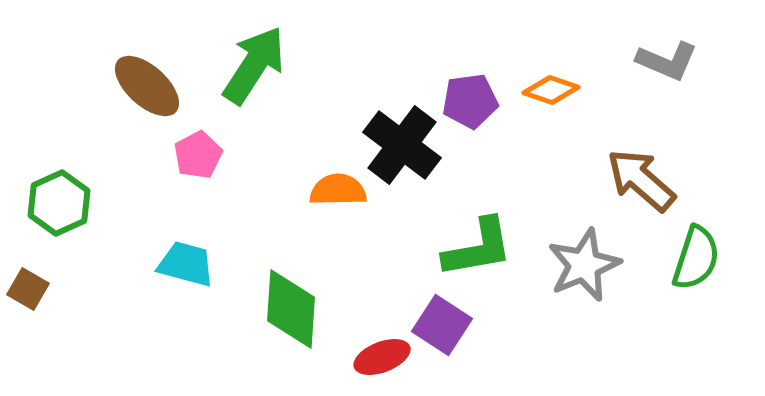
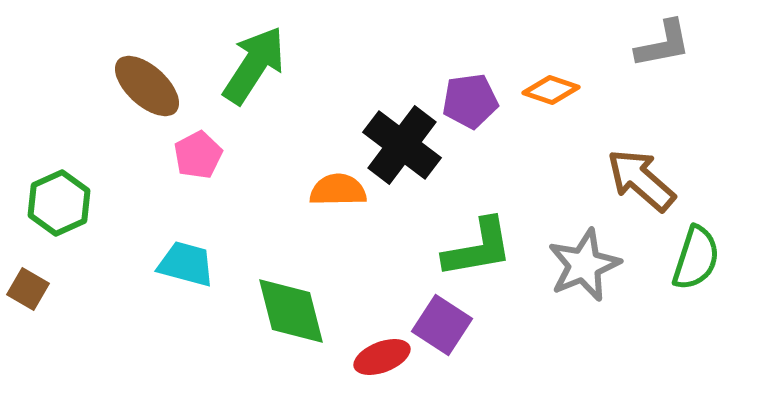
gray L-shape: moved 4 px left, 17 px up; rotated 34 degrees counterclockwise
green diamond: moved 2 px down; rotated 18 degrees counterclockwise
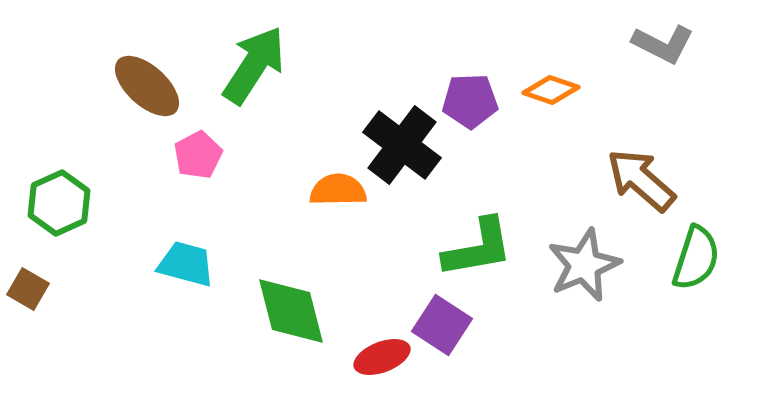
gray L-shape: rotated 38 degrees clockwise
purple pentagon: rotated 6 degrees clockwise
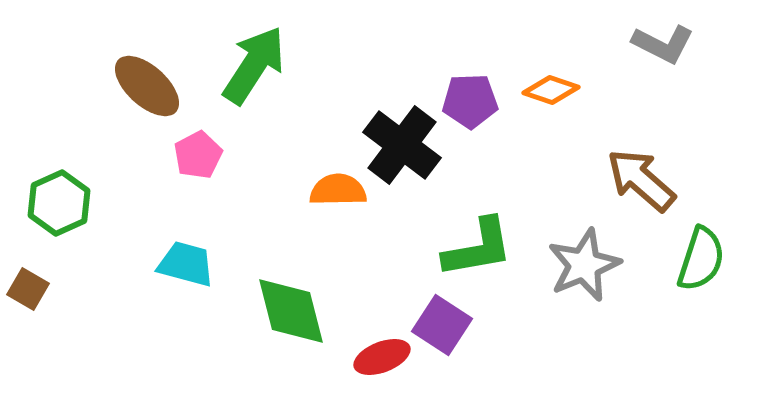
green semicircle: moved 5 px right, 1 px down
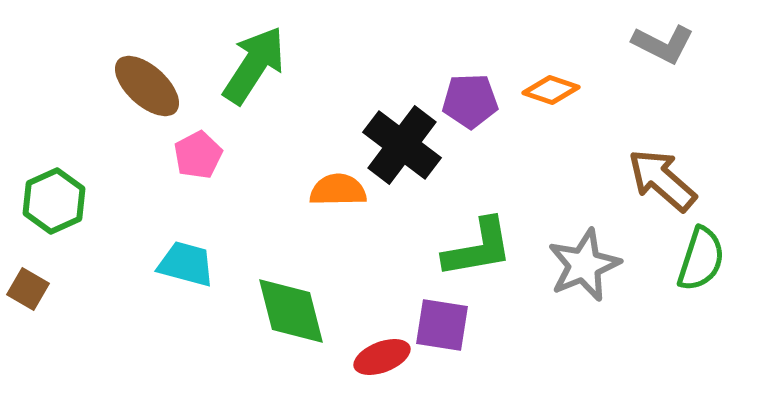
brown arrow: moved 21 px right
green hexagon: moved 5 px left, 2 px up
purple square: rotated 24 degrees counterclockwise
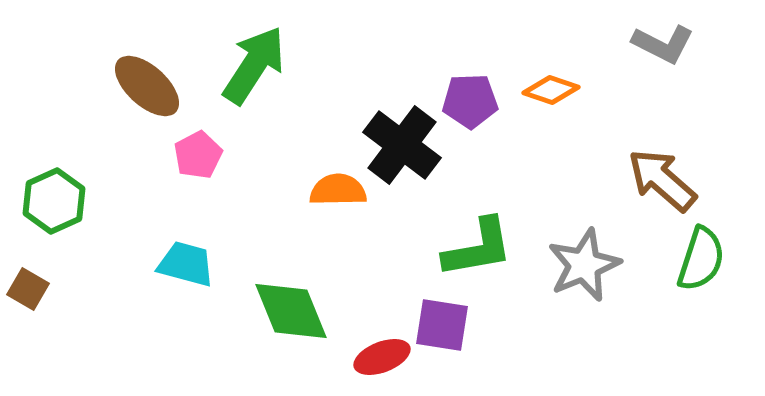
green diamond: rotated 8 degrees counterclockwise
